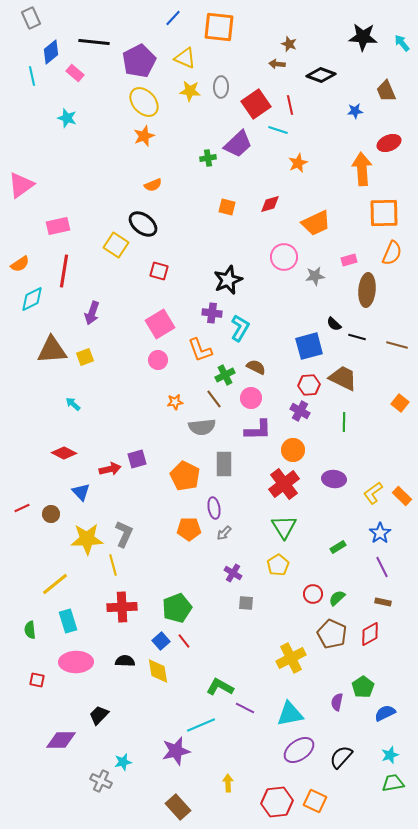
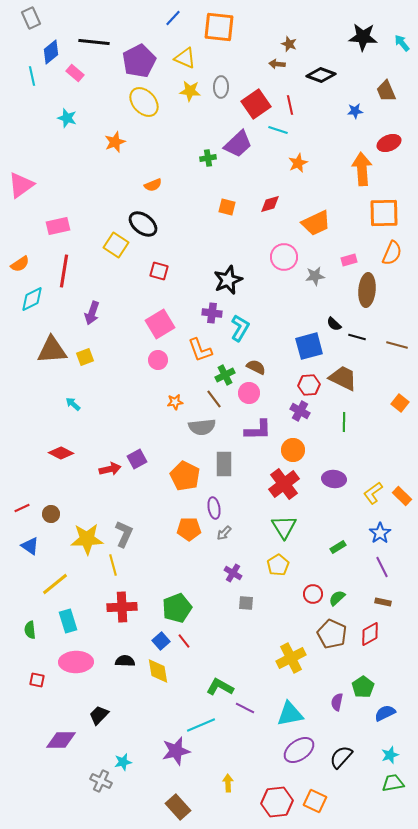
orange star at (144, 136): moved 29 px left, 6 px down
pink circle at (251, 398): moved 2 px left, 5 px up
red diamond at (64, 453): moved 3 px left
purple square at (137, 459): rotated 12 degrees counterclockwise
blue triangle at (81, 492): moved 51 px left, 54 px down; rotated 12 degrees counterclockwise
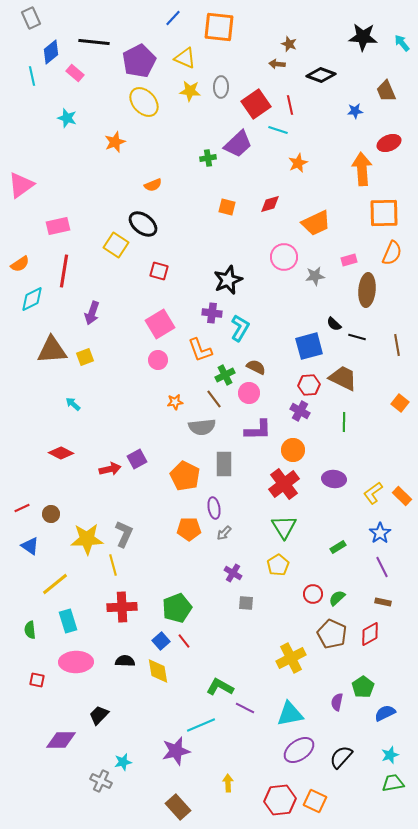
brown line at (397, 345): rotated 65 degrees clockwise
red hexagon at (277, 802): moved 3 px right, 2 px up
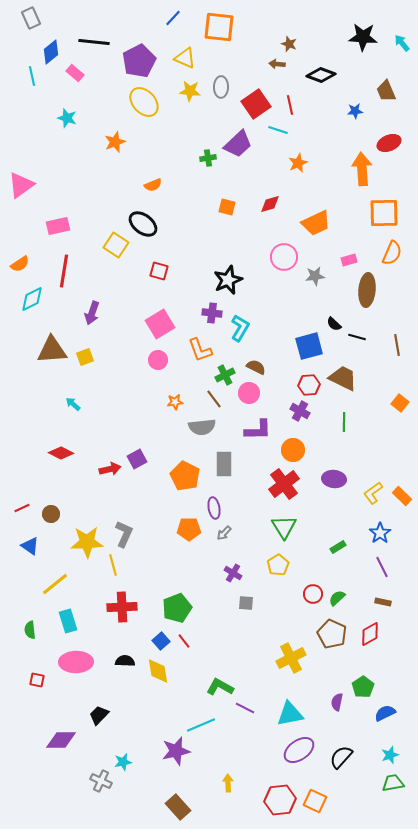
yellow star at (87, 539): moved 3 px down
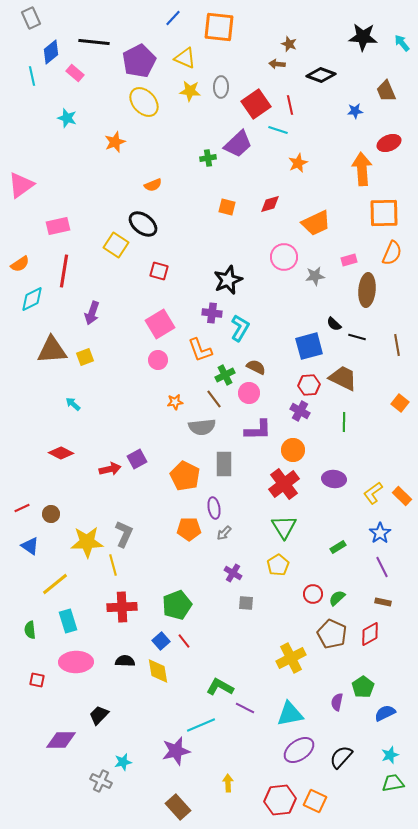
green pentagon at (177, 608): moved 3 px up
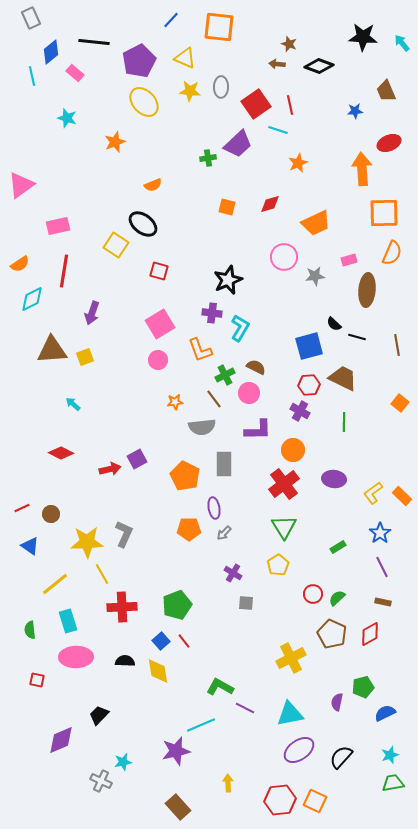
blue line at (173, 18): moved 2 px left, 2 px down
black diamond at (321, 75): moved 2 px left, 9 px up
yellow line at (113, 565): moved 11 px left, 9 px down; rotated 15 degrees counterclockwise
pink ellipse at (76, 662): moved 5 px up
green pentagon at (363, 687): rotated 20 degrees clockwise
purple diamond at (61, 740): rotated 24 degrees counterclockwise
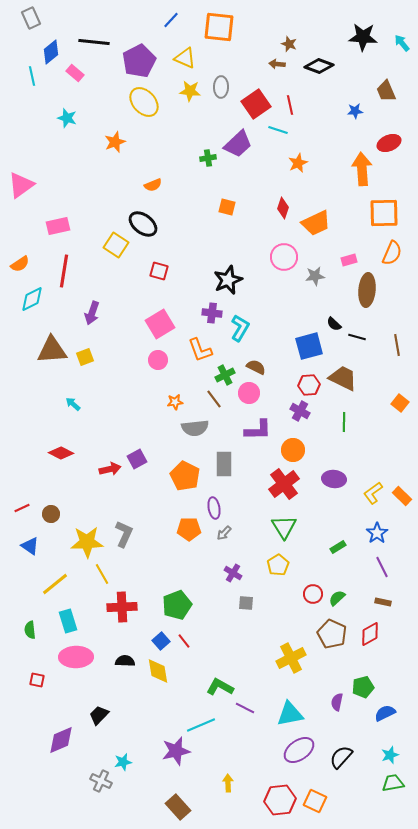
red diamond at (270, 204): moved 13 px right, 4 px down; rotated 55 degrees counterclockwise
gray semicircle at (202, 427): moved 7 px left, 1 px down
blue star at (380, 533): moved 3 px left
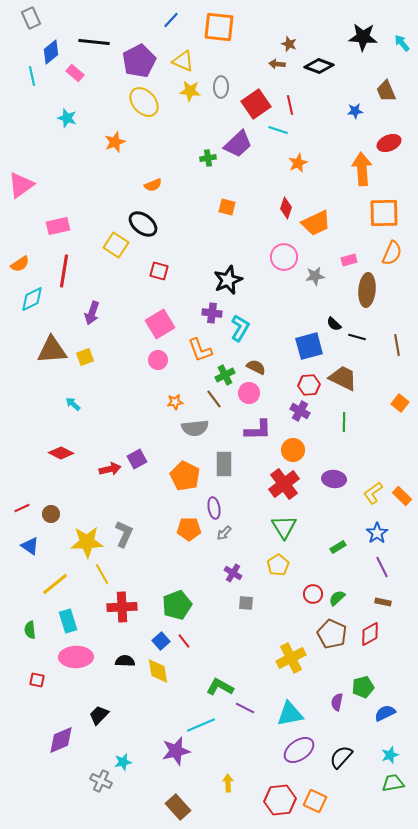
yellow triangle at (185, 58): moved 2 px left, 3 px down
red diamond at (283, 208): moved 3 px right
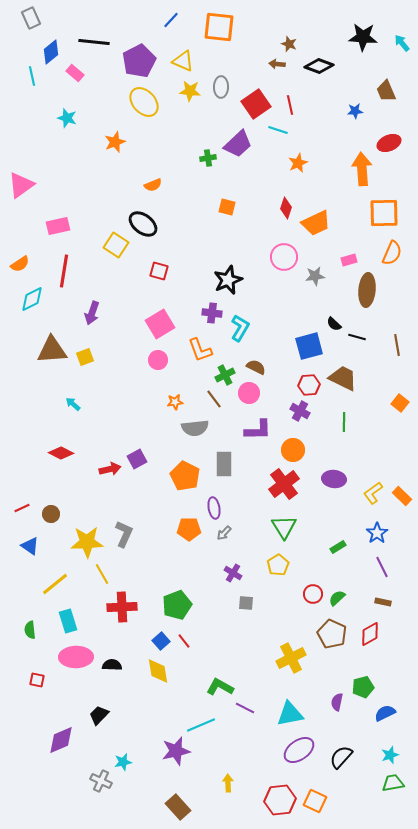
black semicircle at (125, 661): moved 13 px left, 4 px down
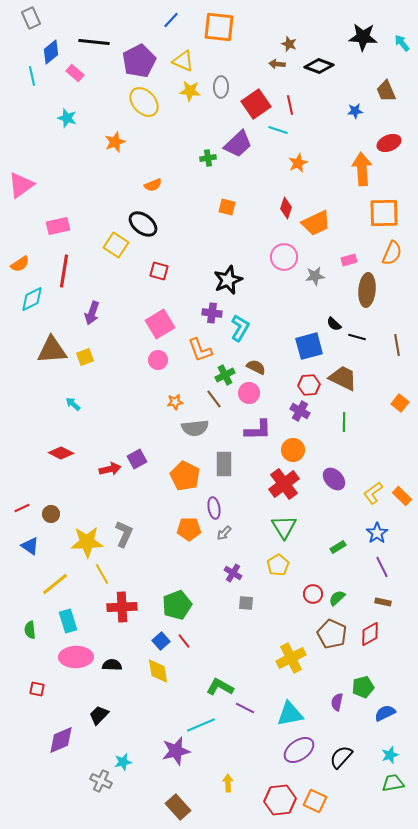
purple ellipse at (334, 479): rotated 40 degrees clockwise
red square at (37, 680): moved 9 px down
